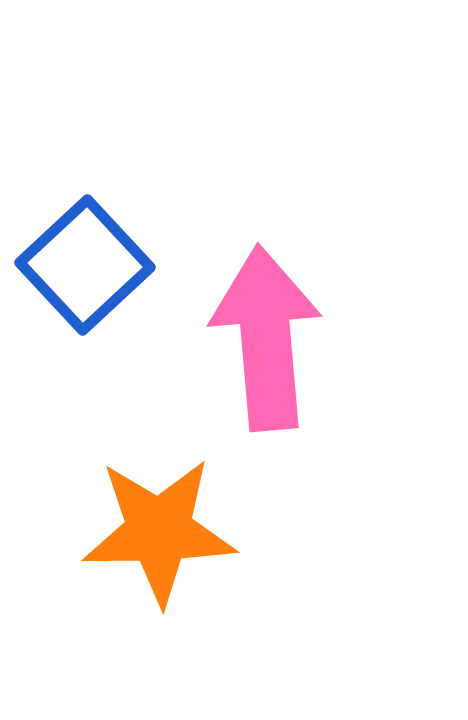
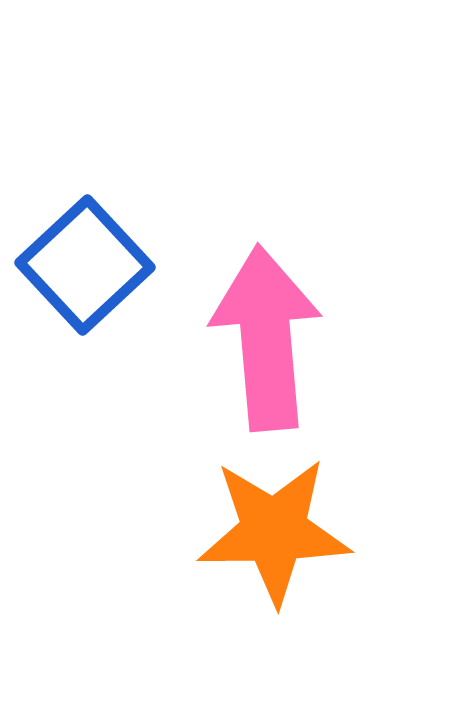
orange star: moved 115 px right
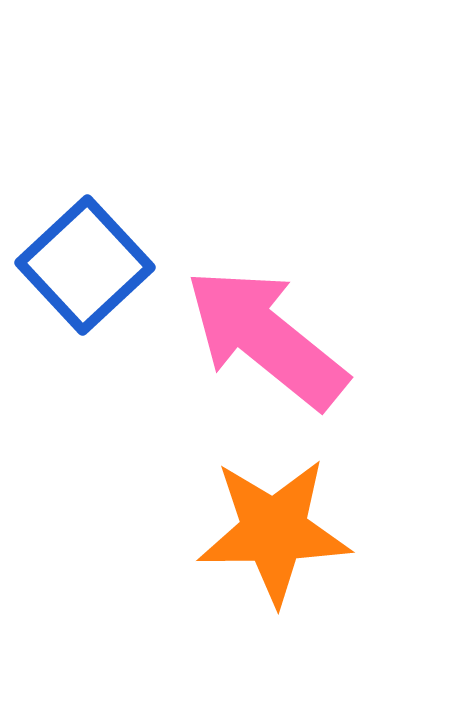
pink arrow: rotated 46 degrees counterclockwise
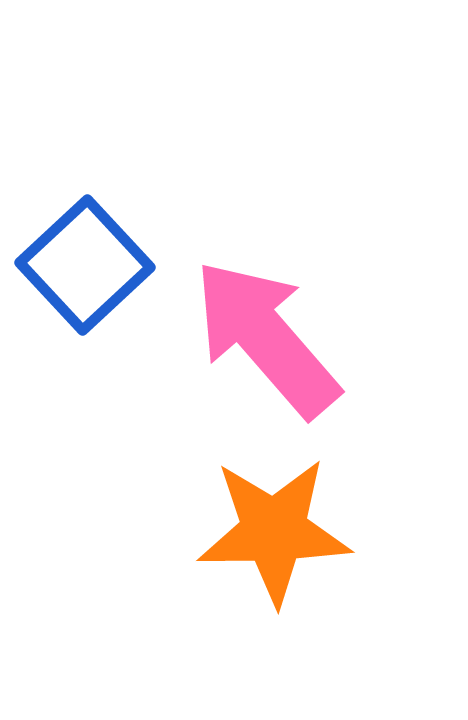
pink arrow: rotated 10 degrees clockwise
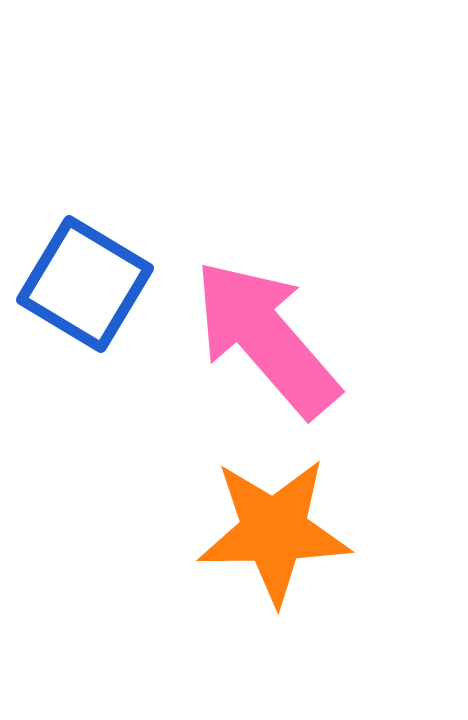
blue square: moved 19 px down; rotated 16 degrees counterclockwise
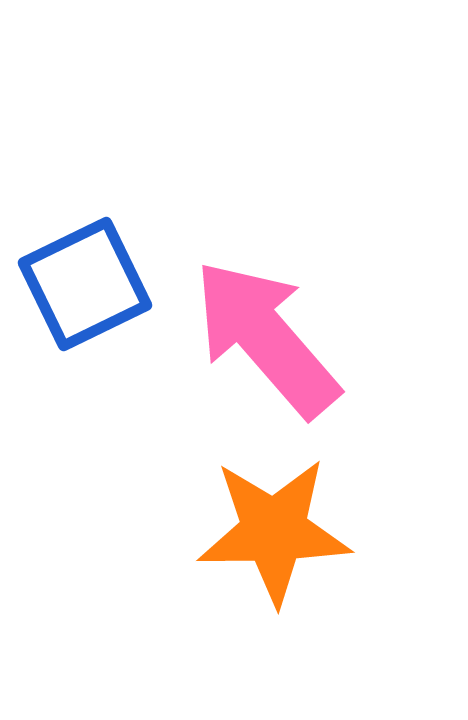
blue square: rotated 33 degrees clockwise
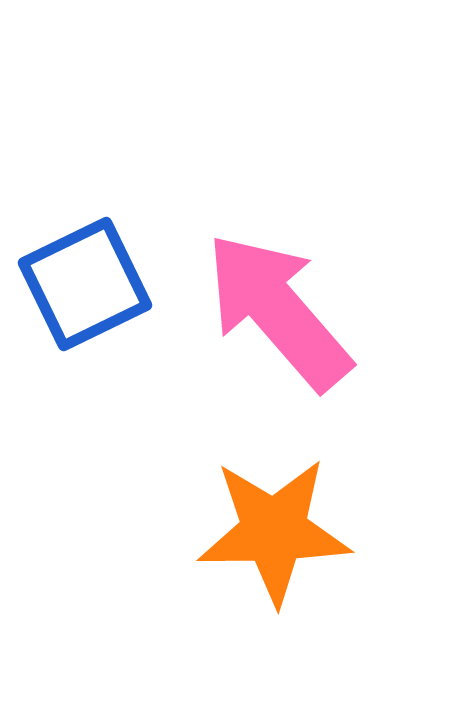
pink arrow: moved 12 px right, 27 px up
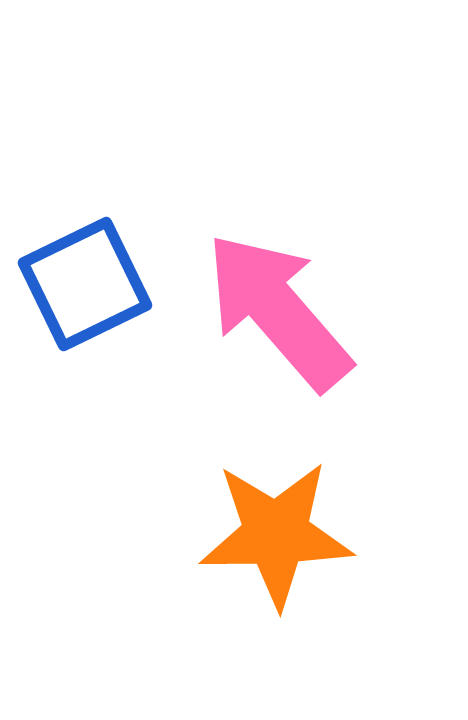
orange star: moved 2 px right, 3 px down
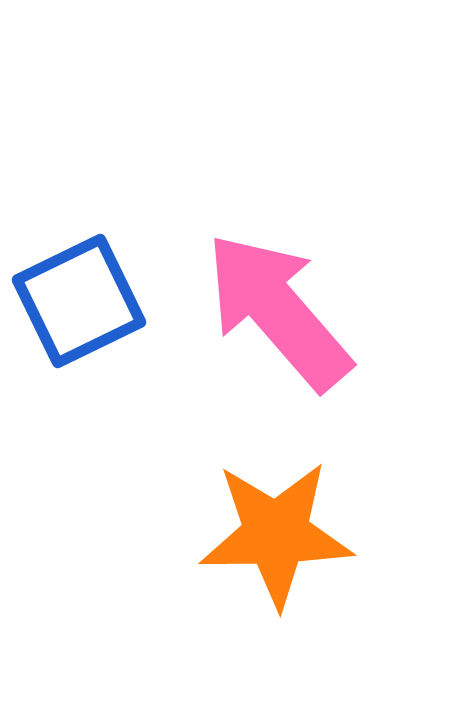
blue square: moved 6 px left, 17 px down
